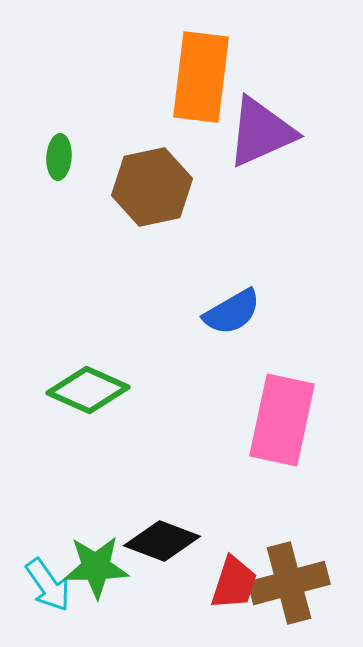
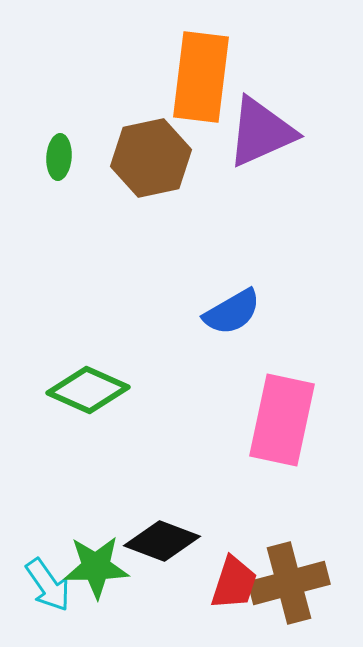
brown hexagon: moved 1 px left, 29 px up
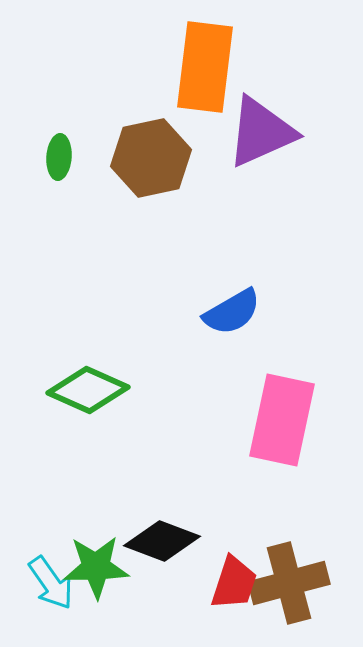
orange rectangle: moved 4 px right, 10 px up
cyan arrow: moved 3 px right, 2 px up
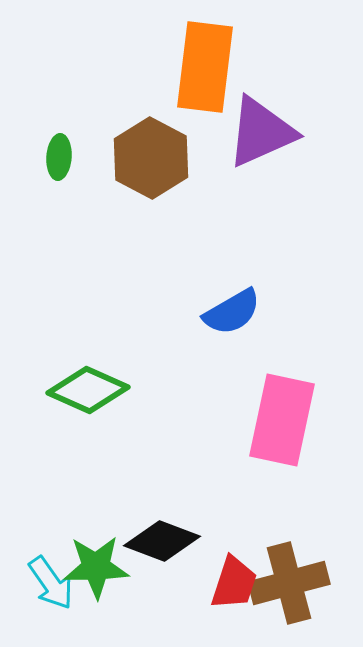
brown hexagon: rotated 20 degrees counterclockwise
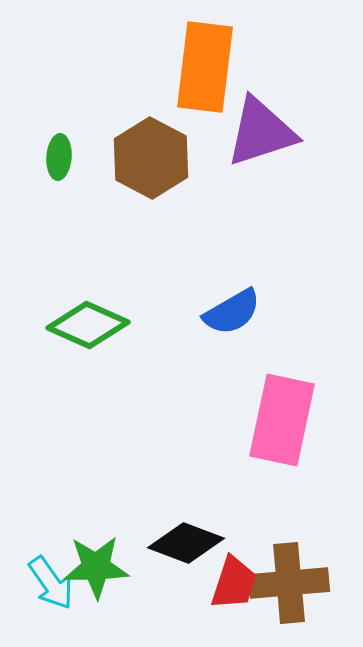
purple triangle: rotated 6 degrees clockwise
green diamond: moved 65 px up
black diamond: moved 24 px right, 2 px down
brown cross: rotated 10 degrees clockwise
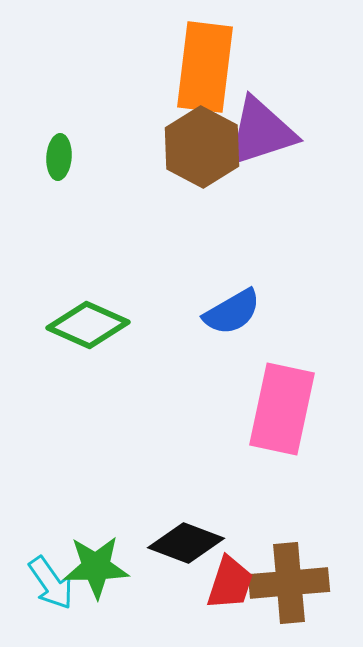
brown hexagon: moved 51 px right, 11 px up
pink rectangle: moved 11 px up
red trapezoid: moved 4 px left
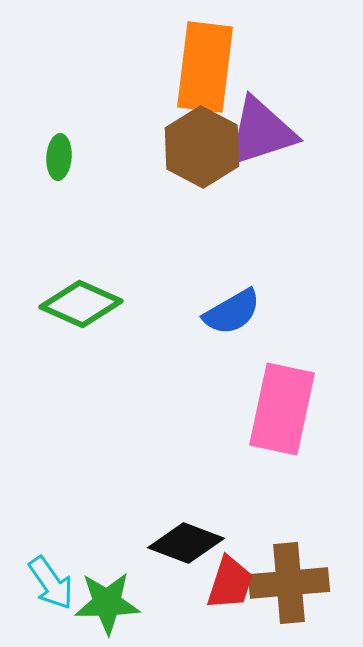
green diamond: moved 7 px left, 21 px up
green star: moved 11 px right, 36 px down
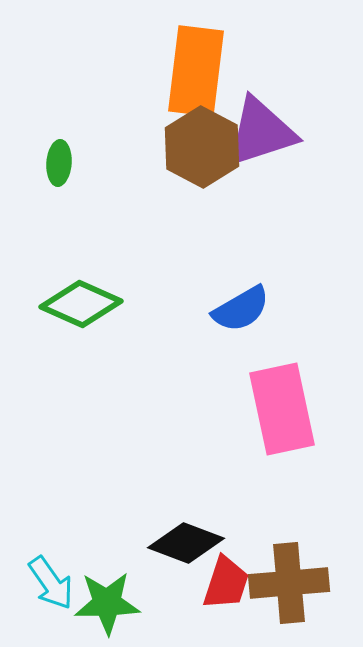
orange rectangle: moved 9 px left, 4 px down
green ellipse: moved 6 px down
blue semicircle: moved 9 px right, 3 px up
pink rectangle: rotated 24 degrees counterclockwise
red trapezoid: moved 4 px left
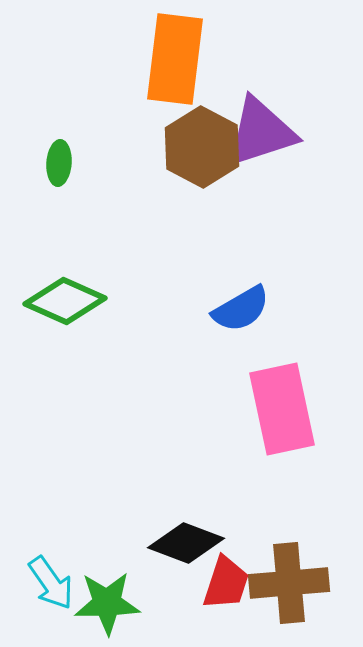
orange rectangle: moved 21 px left, 12 px up
green diamond: moved 16 px left, 3 px up
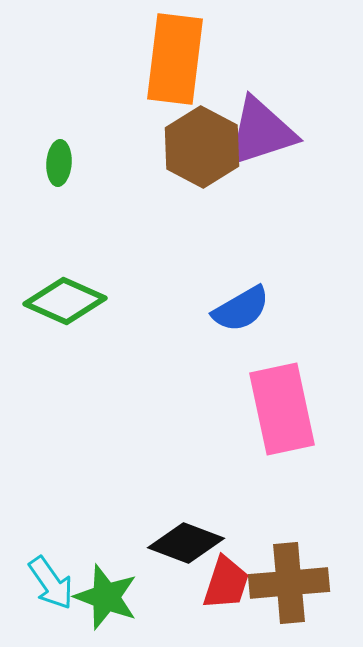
green star: moved 1 px left, 6 px up; rotated 22 degrees clockwise
